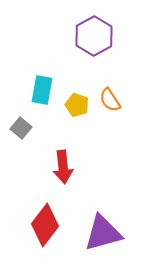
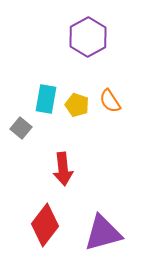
purple hexagon: moved 6 px left, 1 px down
cyan rectangle: moved 4 px right, 9 px down
orange semicircle: moved 1 px down
red arrow: moved 2 px down
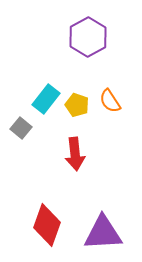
cyan rectangle: rotated 28 degrees clockwise
red arrow: moved 12 px right, 15 px up
red diamond: moved 2 px right; rotated 18 degrees counterclockwise
purple triangle: rotated 12 degrees clockwise
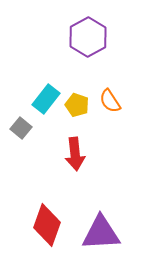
purple triangle: moved 2 px left
